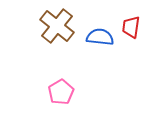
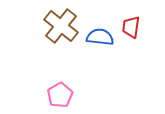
brown cross: moved 4 px right
pink pentagon: moved 1 px left, 3 px down
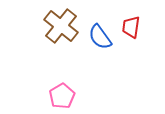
blue semicircle: rotated 132 degrees counterclockwise
pink pentagon: moved 2 px right, 1 px down
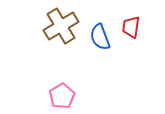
brown cross: rotated 20 degrees clockwise
blue semicircle: rotated 16 degrees clockwise
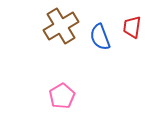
red trapezoid: moved 1 px right
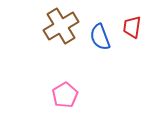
pink pentagon: moved 3 px right, 1 px up
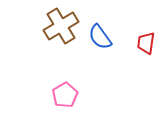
red trapezoid: moved 14 px right, 16 px down
blue semicircle: rotated 16 degrees counterclockwise
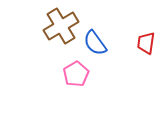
blue semicircle: moved 5 px left, 6 px down
pink pentagon: moved 11 px right, 21 px up
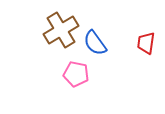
brown cross: moved 4 px down
pink pentagon: rotated 30 degrees counterclockwise
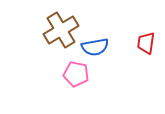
blue semicircle: moved 4 px down; rotated 64 degrees counterclockwise
